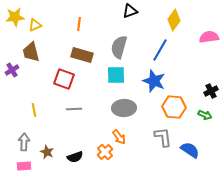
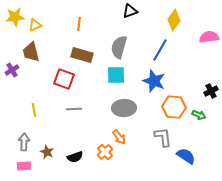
green arrow: moved 6 px left
blue semicircle: moved 4 px left, 6 px down
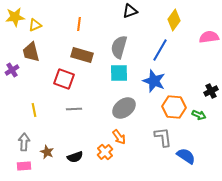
cyan square: moved 3 px right, 2 px up
gray ellipse: rotated 35 degrees counterclockwise
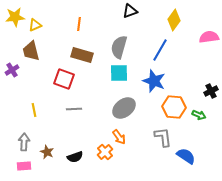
brown trapezoid: moved 1 px up
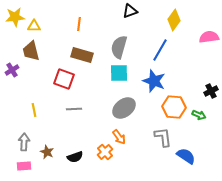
yellow triangle: moved 1 px left, 1 px down; rotated 24 degrees clockwise
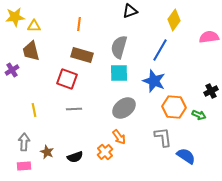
red square: moved 3 px right
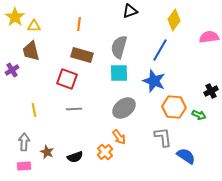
yellow star: rotated 30 degrees counterclockwise
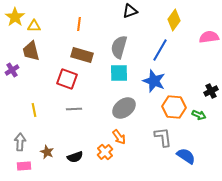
gray arrow: moved 4 px left
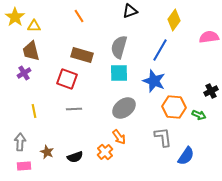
orange line: moved 8 px up; rotated 40 degrees counterclockwise
purple cross: moved 12 px right, 3 px down
yellow line: moved 1 px down
blue semicircle: rotated 90 degrees clockwise
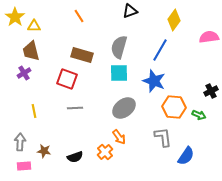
gray line: moved 1 px right, 1 px up
brown star: moved 3 px left, 1 px up; rotated 16 degrees counterclockwise
